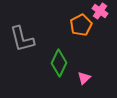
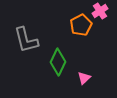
pink cross: rotated 21 degrees clockwise
gray L-shape: moved 4 px right, 1 px down
green diamond: moved 1 px left, 1 px up
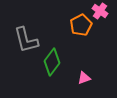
pink cross: rotated 21 degrees counterclockwise
green diamond: moved 6 px left; rotated 12 degrees clockwise
pink triangle: rotated 24 degrees clockwise
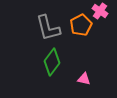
gray L-shape: moved 22 px right, 12 px up
pink triangle: moved 1 px down; rotated 32 degrees clockwise
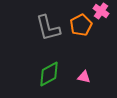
pink cross: moved 1 px right
green diamond: moved 3 px left, 12 px down; rotated 24 degrees clockwise
pink triangle: moved 2 px up
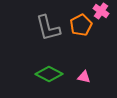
green diamond: rotated 56 degrees clockwise
